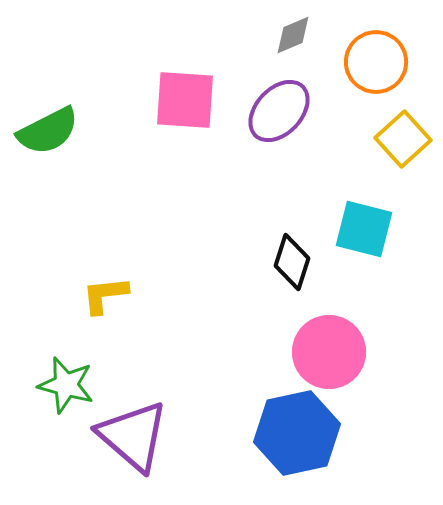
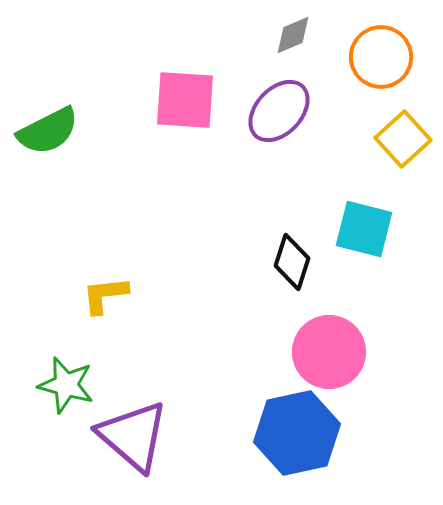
orange circle: moved 5 px right, 5 px up
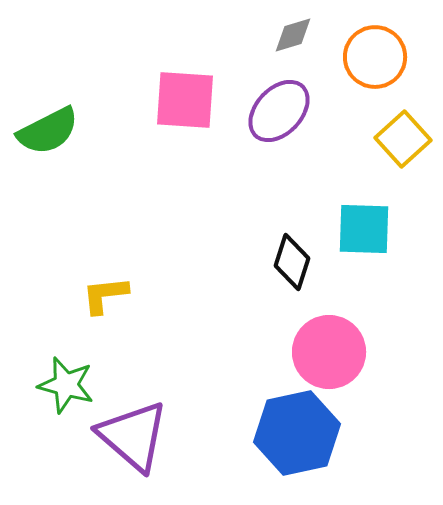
gray diamond: rotated 6 degrees clockwise
orange circle: moved 6 px left
cyan square: rotated 12 degrees counterclockwise
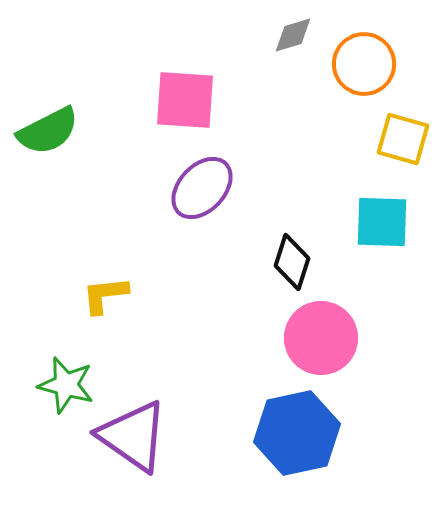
orange circle: moved 11 px left, 7 px down
purple ellipse: moved 77 px left, 77 px down
yellow square: rotated 32 degrees counterclockwise
cyan square: moved 18 px right, 7 px up
pink circle: moved 8 px left, 14 px up
purple triangle: rotated 6 degrees counterclockwise
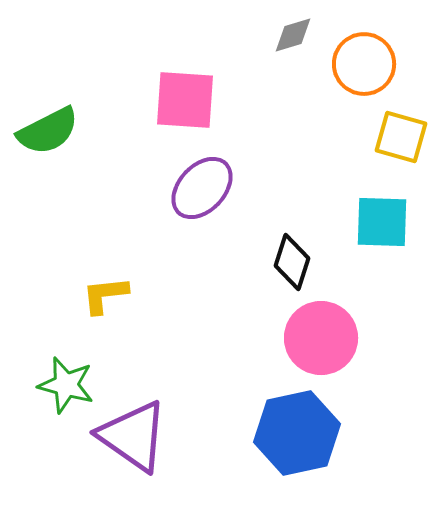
yellow square: moved 2 px left, 2 px up
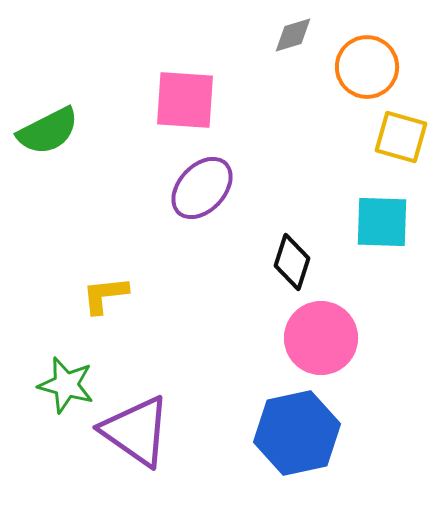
orange circle: moved 3 px right, 3 px down
purple triangle: moved 3 px right, 5 px up
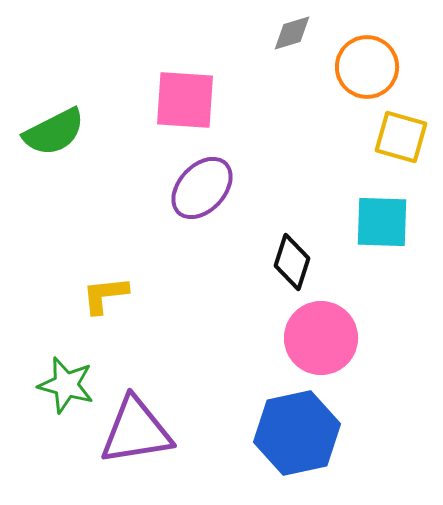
gray diamond: moved 1 px left, 2 px up
green semicircle: moved 6 px right, 1 px down
purple triangle: rotated 44 degrees counterclockwise
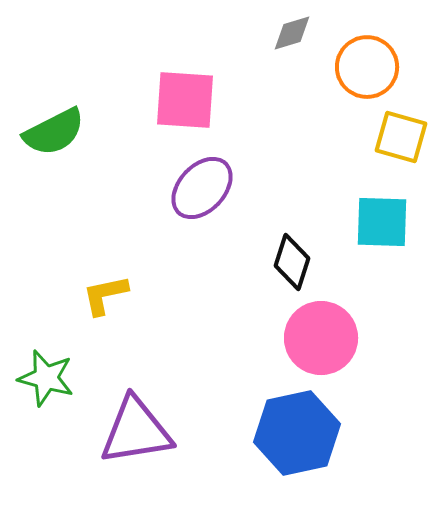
yellow L-shape: rotated 6 degrees counterclockwise
green star: moved 20 px left, 7 px up
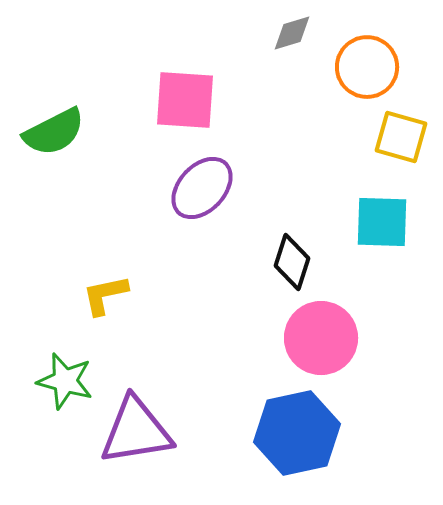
green star: moved 19 px right, 3 px down
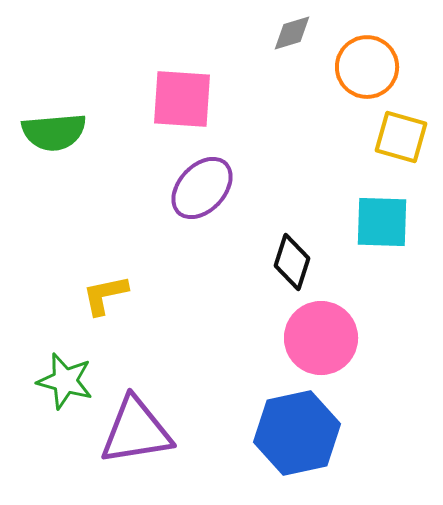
pink square: moved 3 px left, 1 px up
green semicircle: rotated 22 degrees clockwise
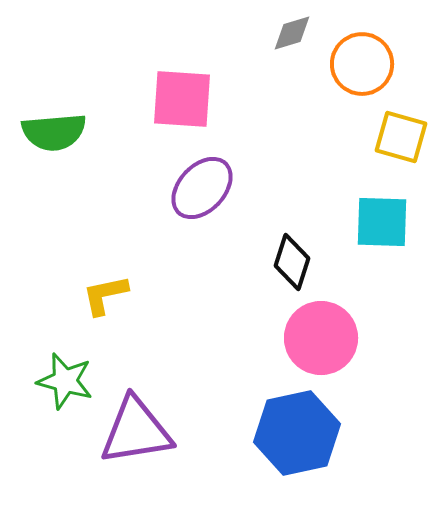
orange circle: moved 5 px left, 3 px up
